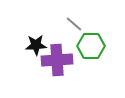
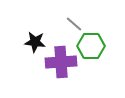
black star: moved 1 px left, 3 px up; rotated 10 degrees clockwise
purple cross: moved 4 px right, 2 px down
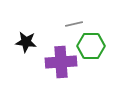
gray line: rotated 54 degrees counterclockwise
black star: moved 9 px left
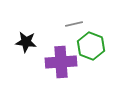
green hexagon: rotated 20 degrees clockwise
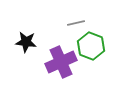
gray line: moved 2 px right, 1 px up
purple cross: rotated 20 degrees counterclockwise
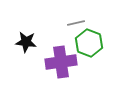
green hexagon: moved 2 px left, 3 px up
purple cross: rotated 16 degrees clockwise
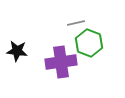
black star: moved 9 px left, 9 px down
